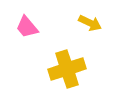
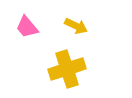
yellow arrow: moved 14 px left, 3 px down
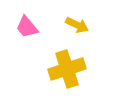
yellow arrow: moved 1 px right, 1 px up
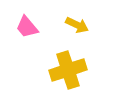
yellow cross: moved 1 px right, 1 px down
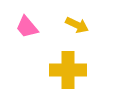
yellow cross: rotated 18 degrees clockwise
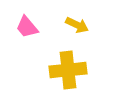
yellow cross: rotated 6 degrees counterclockwise
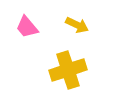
yellow cross: rotated 12 degrees counterclockwise
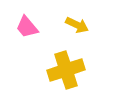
yellow cross: moved 2 px left
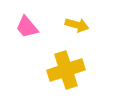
yellow arrow: rotated 10 degrees counterclockwise
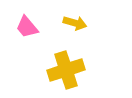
yellow arrow: moved 2 px left, 2 px up
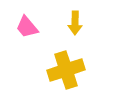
yellow arrow: rotated 75 degrees clockwise
